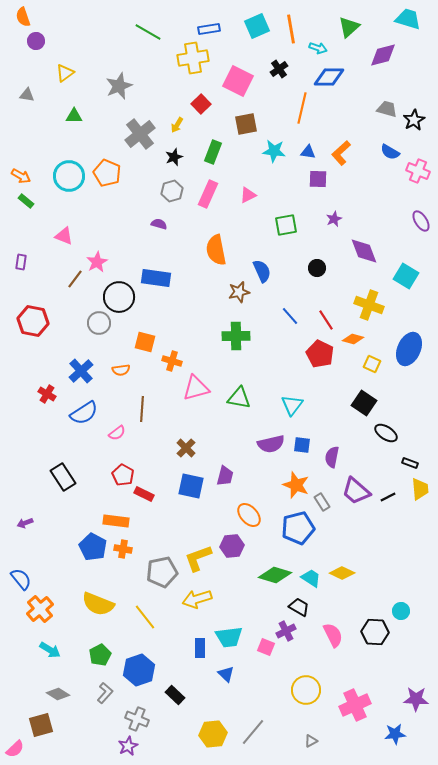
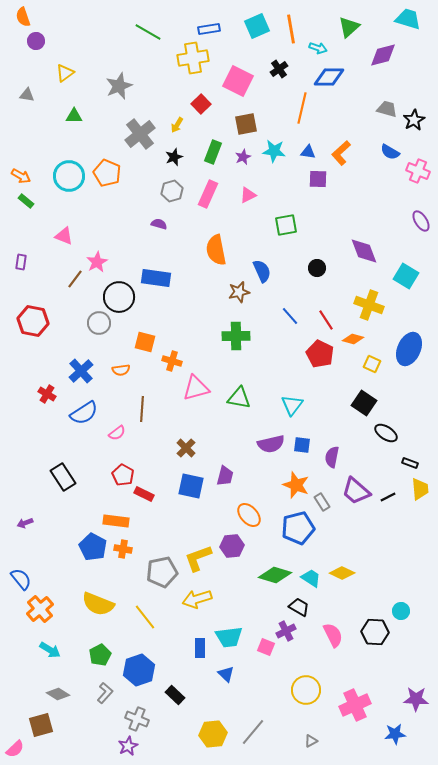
purple star at (334, 219): moved 91 px left, 62 px up
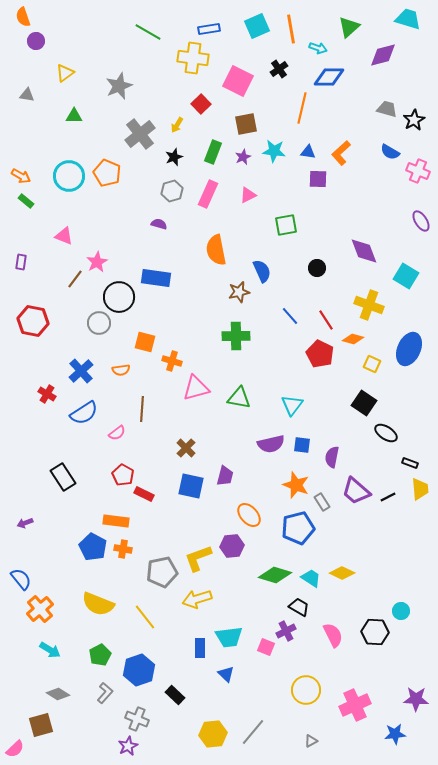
yellow cross at (193, 58): rotated 16 degrees clockwise
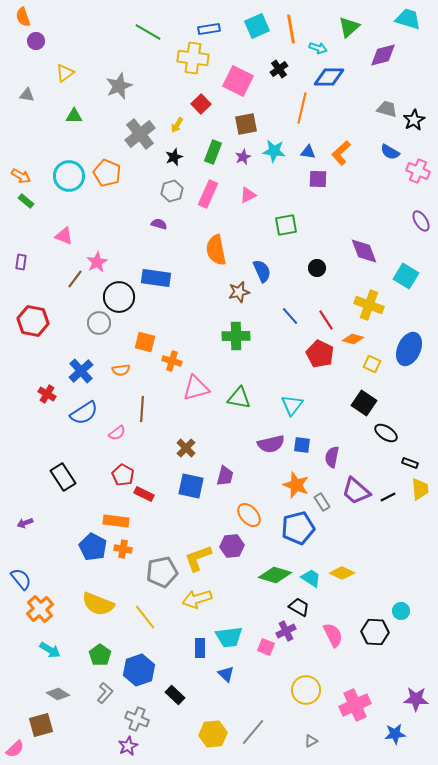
green pentagon at (100, 655): rotated 10 degrees counterclockwise
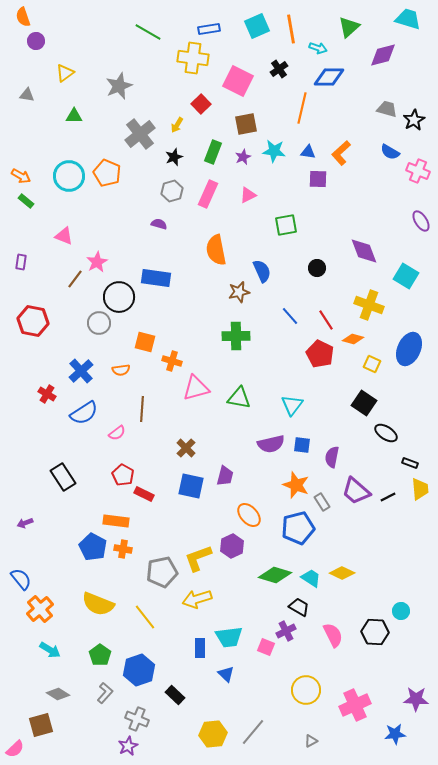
purple hexagon at (232, 546): rotated 20 degrees counterclockwise
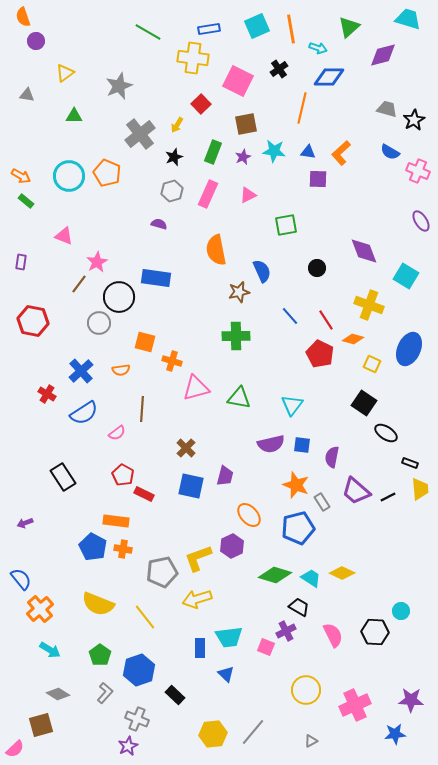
brown line at (75, 279): moved 4 px right, 5 px down
purple star at (416, 699): moved 5 px left, 1 px down
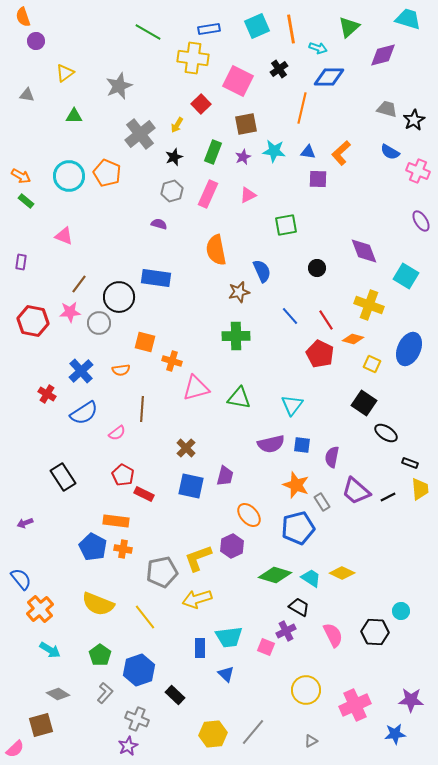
pink star at (97, 262): moved 27 px left, 50 px down; rotated 25 degrees clockwise
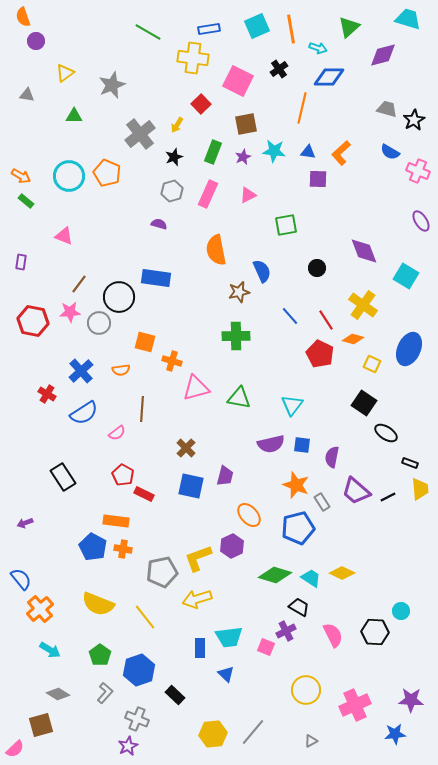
gray star at (119, 86): moved 7 px left, 1 px up
yellow cross at (369, 305): moved 6 px left; rotated 16 degrees clockwise
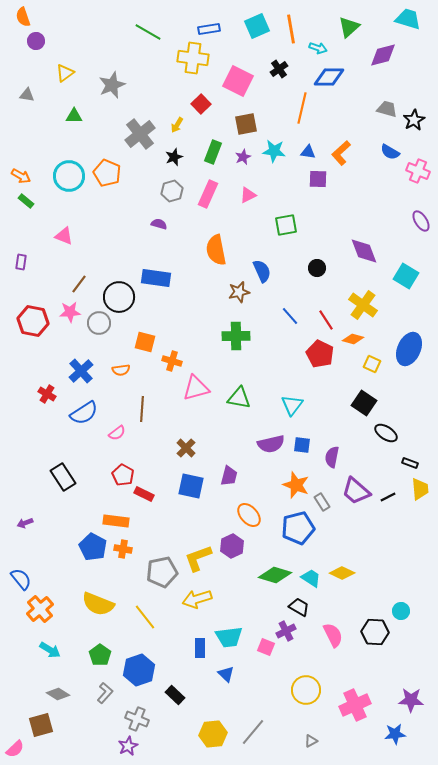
purple trapezoid at (225, 476): moved 4 px right
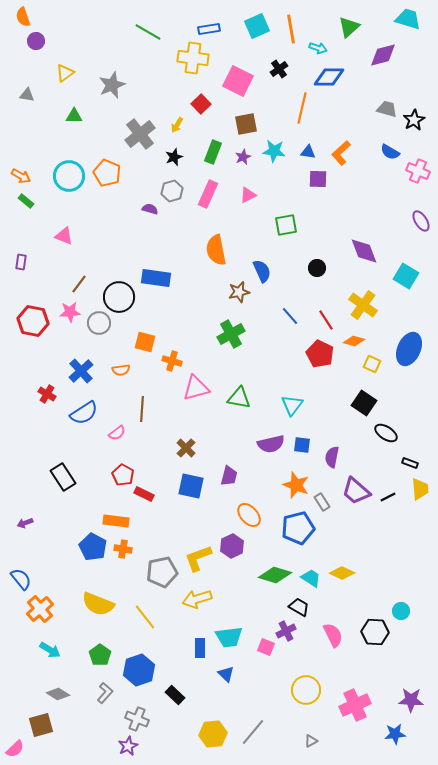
purple semicircle at (159, 224): moved 9 px left, 15 px up
green cross at (236, 336): moved 5 px left, 2 px up; rotated 28 degrees counterclockwise
orange diamond at (353, 339): moved 1 px right, 2 px down
